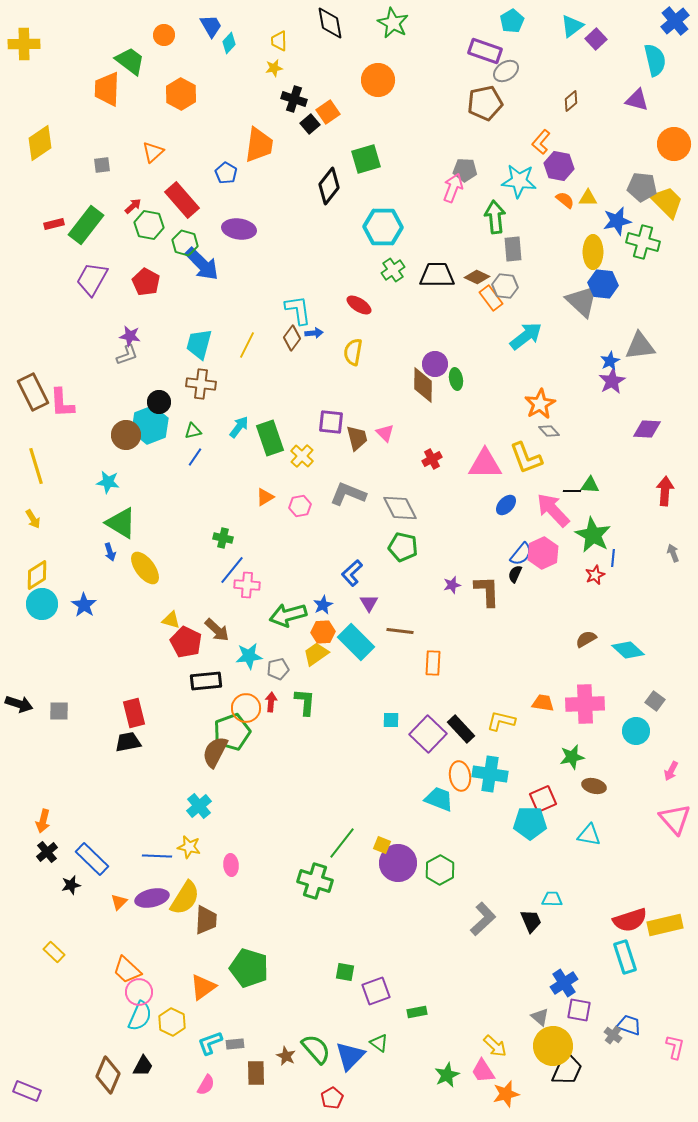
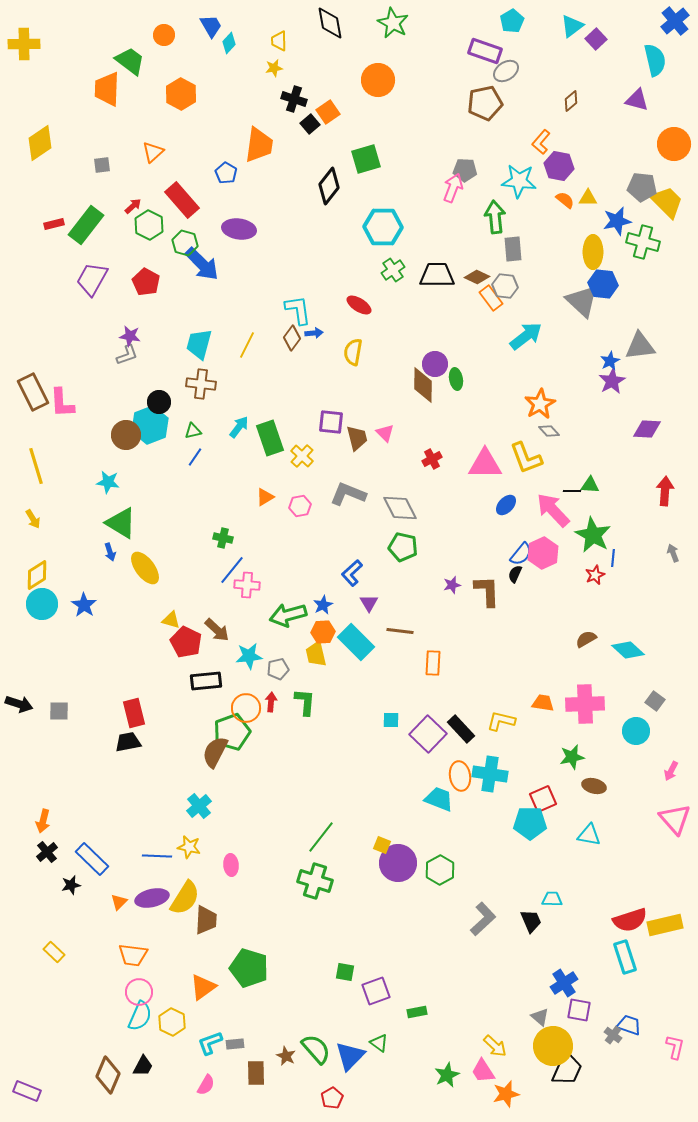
green hexagon at (149, 225): rotated 16 degrees clockwise
yellow trapezoid at (316, 654): rotated 68 degrees counterclockwise
green line at (342, 843): moved 21 px left, 6 px up
orange trapezoid at (127, 970): moved 6 px right, 15 px up; rotated 36 degrees counterclockwise
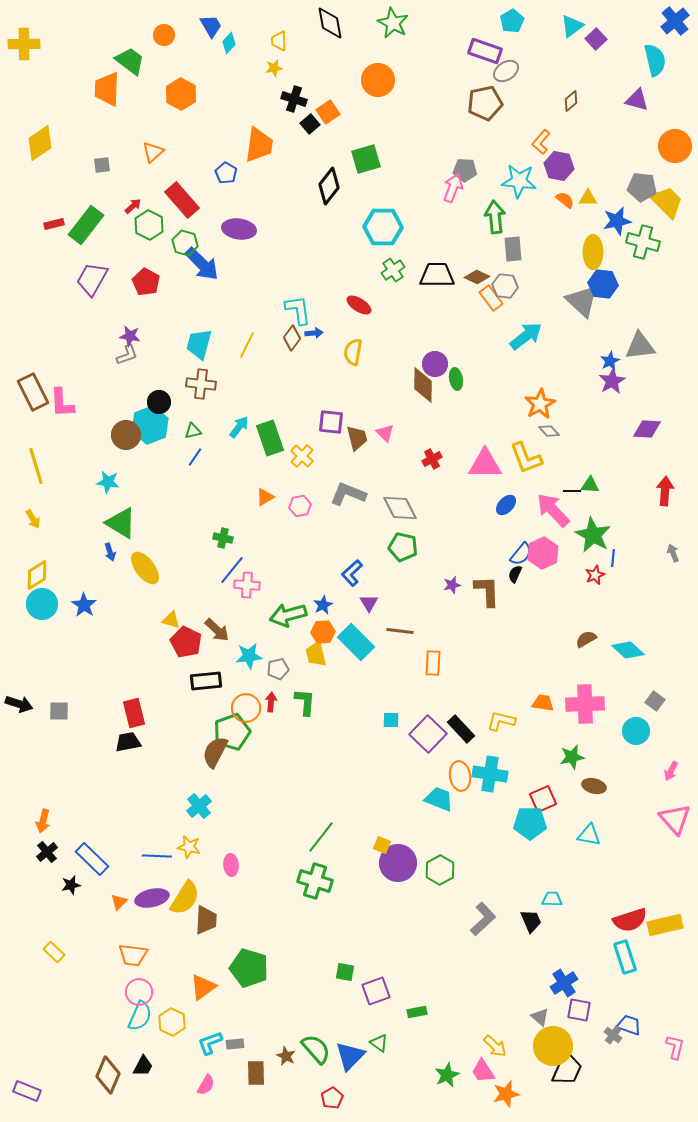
orange circle at (674, 144): moved 1 px right, 2 px down
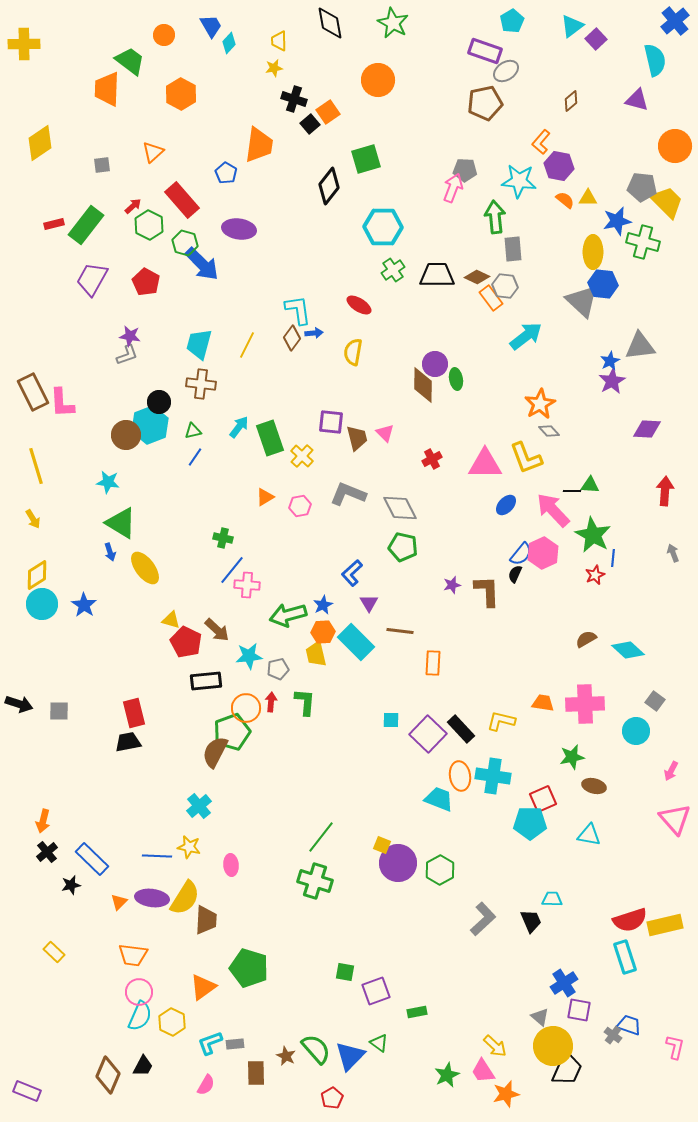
cyan cross at (490, 774): moved 3 px right, 2 px down
purple ellipse at (152, 898): rotated 20 degrees clockwise
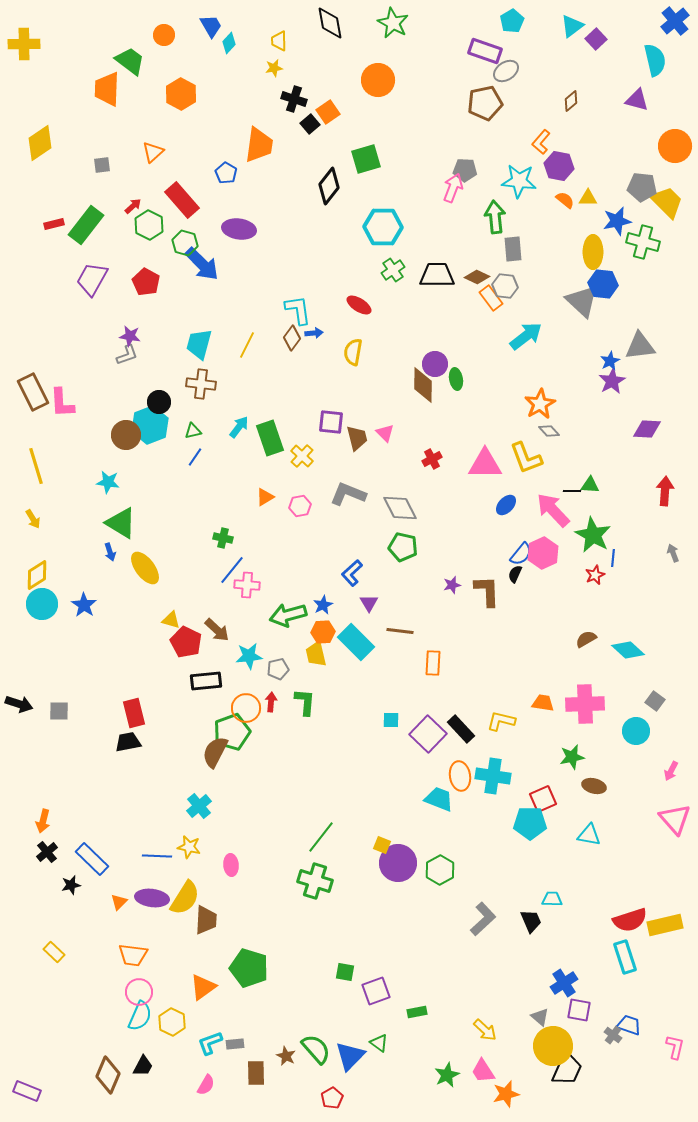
yellow arrow at (495, 1046): moved 10 px left, 16 px up
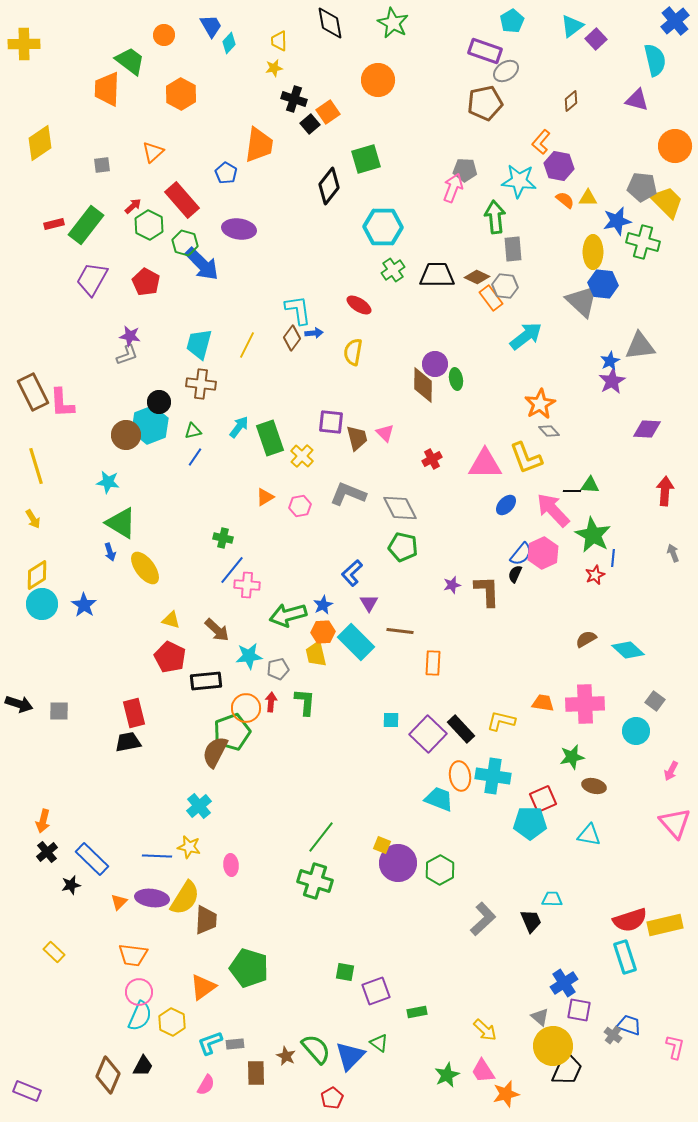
red pentagon at (186, 642): moved 16 px left, 15 px down
pink triangle at (675, 819): moved 4 px down
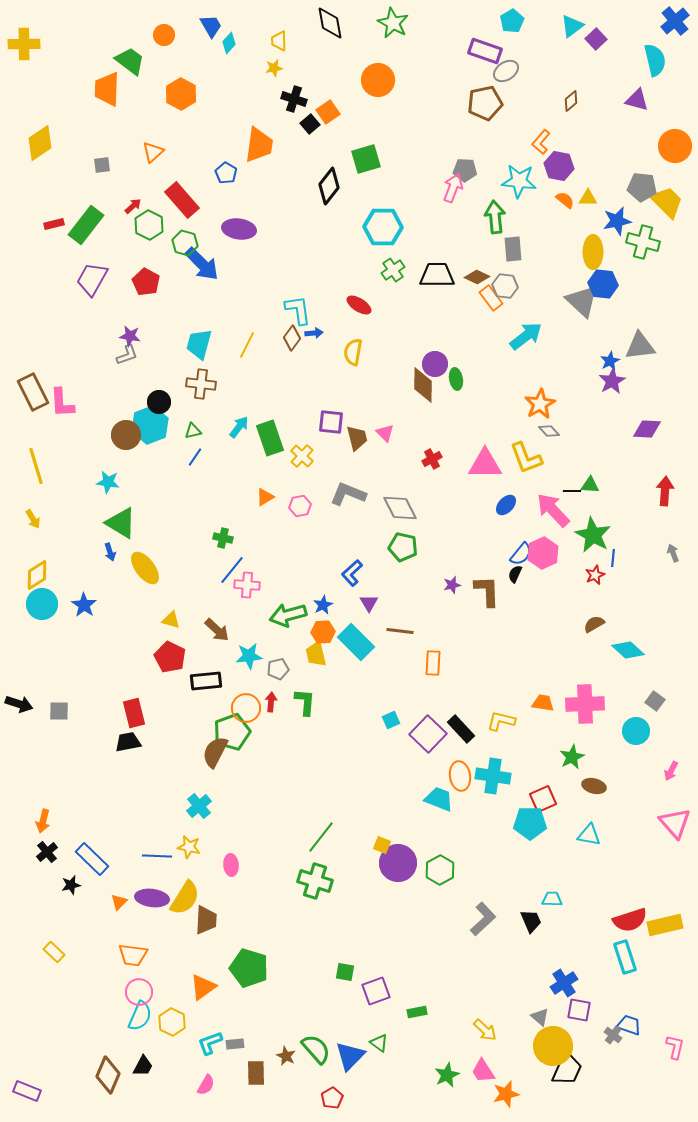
brown semicircle at (586, 639): moved 8 px right, 15 px up
cyan square at (391, 720): rotated 24 degrees counterclockwise
green star at (572, 757): rotated 15 degrees counterclockwise
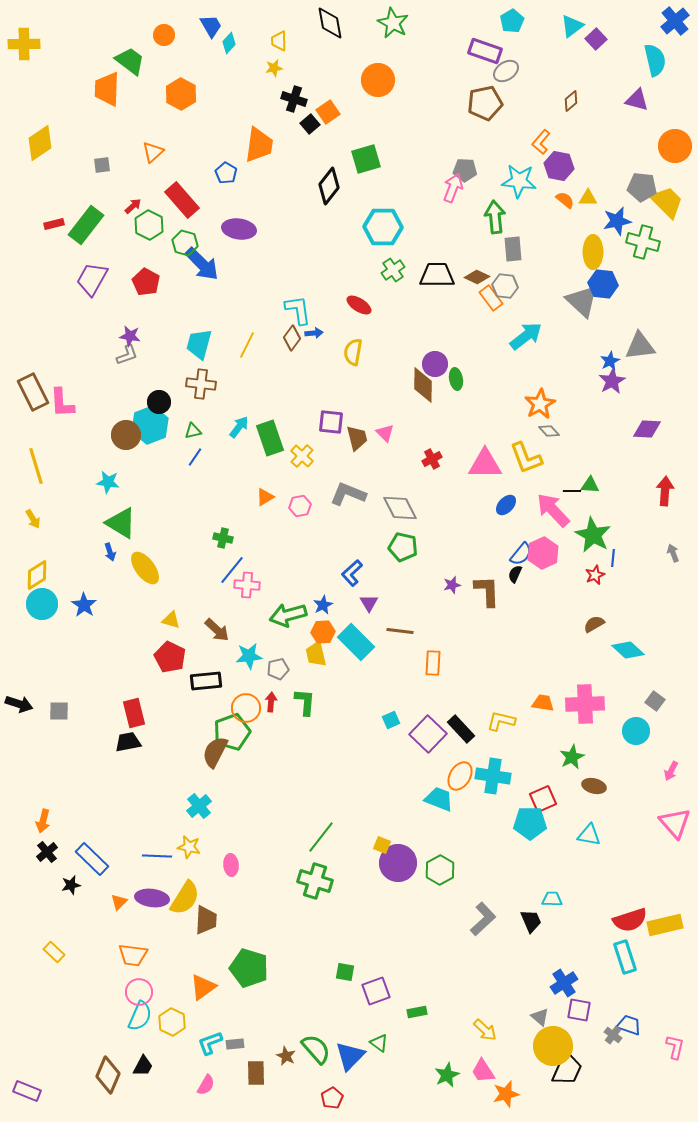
orange ellipse at (460, 776): rotated 40 degrees clockwise
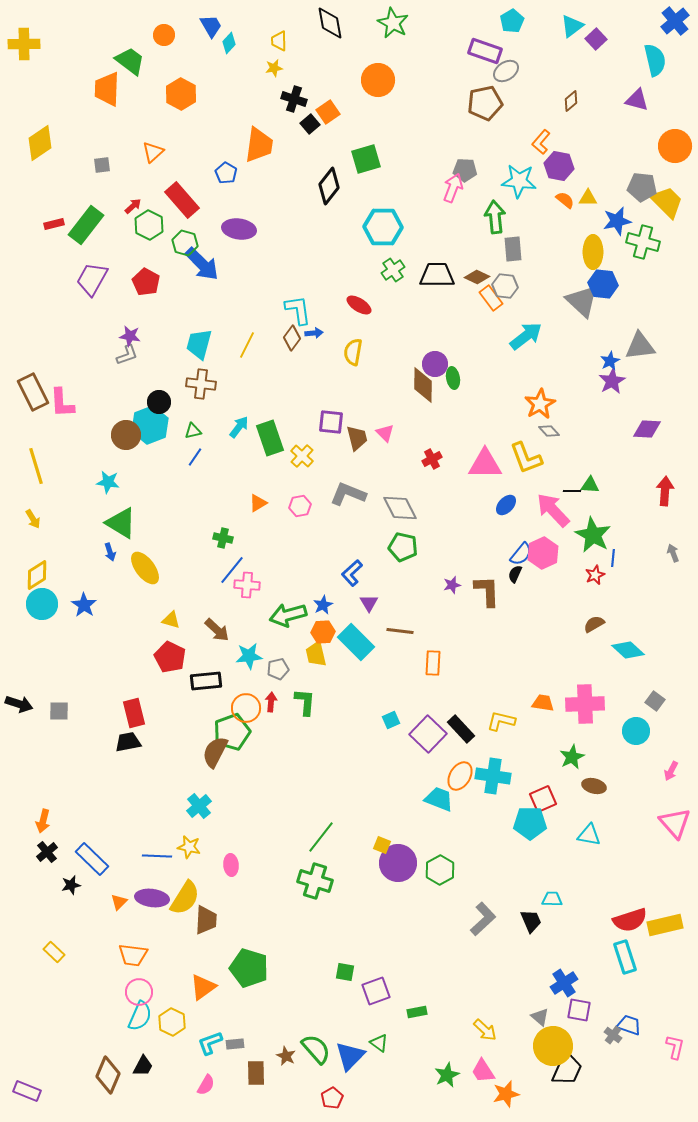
green ellipse at (456, 379): moved 3 px left, 1 px up
orange triangle at (265, 497): moved 7 px left, 6 px down
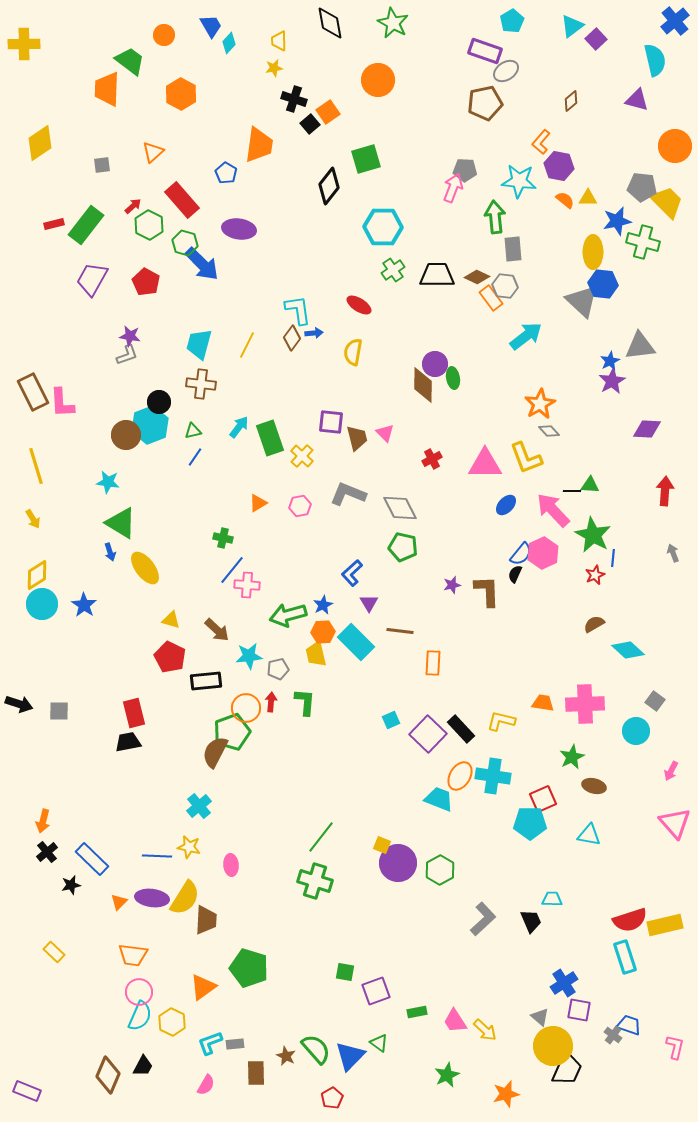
pink trapezoid at (483, 1071): moved 28 px left, 50 px up
